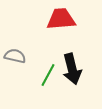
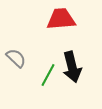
gray semicircle: moved 1 px right, 2 px down; rotated 30 degrees clockwise
black arrow: moved 2 px up
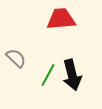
black arrow: moved 8 px down
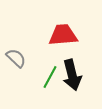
red trapezoid: moved 2 px right, 16 px down
green line: moved 2 px right, 2 px down
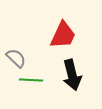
red trapezoid: rotated 120 degrees clockwise
green line: moved 19 px left, 3 px down; rotated 65 degrees clockwise
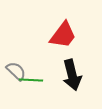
red trapezoid: rotated 12 degrees clockwise
gray semicircle: moved 13 px down
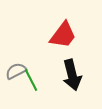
gray semicircle: rotated 70 degrees counterclockwise
green line: rotated 60 degrees clockwise
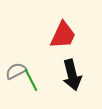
red trapezoid: rotated 12 degrees counterclockwise
